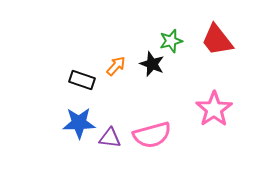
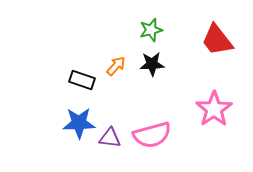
green star: moved 20 px left, 11 px up
black star: rotated 25 degrees counterclockwise
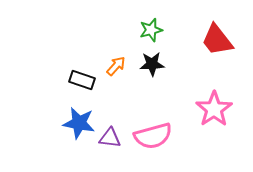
blue star: rotated 12 degrees clockwise
pink semicircle: moved 1 px right, 1 px down
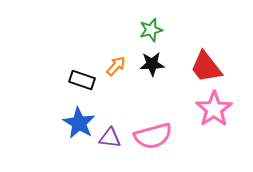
red trapezoid: moved 11 px left, 27 px down
blue star: rotated 20 degrees clockwise
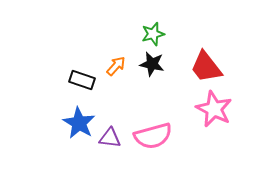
green star: moved 2 px right, 4 px down
black star: rotated 15 degrees clockwise
pink star: rotated 12 degrees counterclockwise
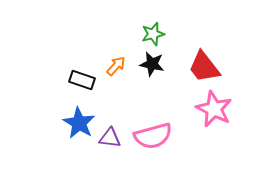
red trapezoid: moved 2 px left
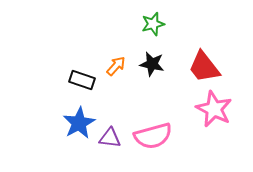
green star: moved 10 px up
blue star: rotated 12 degrees clockwise
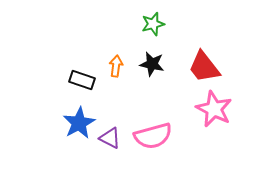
orange arrow: rotated 35 degrees counterclockwise
purple triangle: rotated 20 degrees clockwise
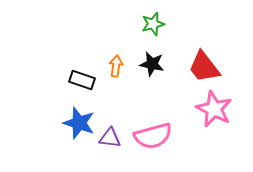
blue star: rotated 24 degrees counterclockwise
purple triangle: rotated 20 degrees counterclockwise
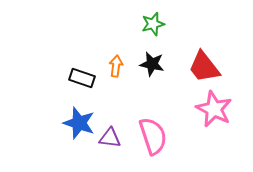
black rectangle: moved 2 px up
pink semicircle: rotated 93 degrees counterclockwise
